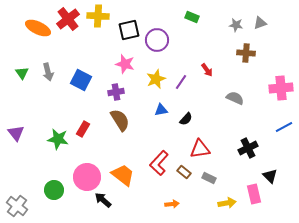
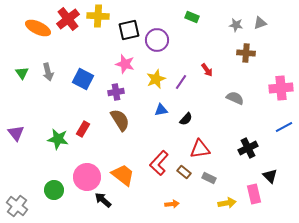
blue square: moved 2 px right, 1 px up
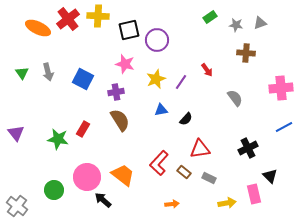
green rectangle: moved 18 px right; rotated 56 degrees counterclockwise
gray semicircle: rotated 30 degrees clockwise
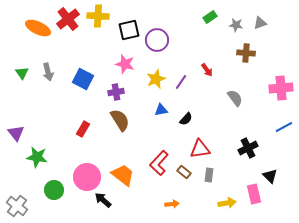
green star: moved 21 px left, 18 px down
gray rectangle: moved 3 px up; rotated 72 degrees clockwise
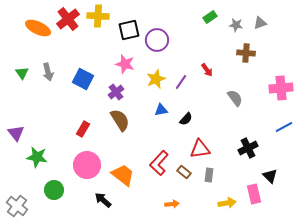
purple cross: rotated 28 degrees counterclockwise
pink circle: moved 12 px up
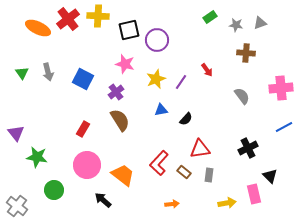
gray semicircle: moved 7 px right, 2 px up
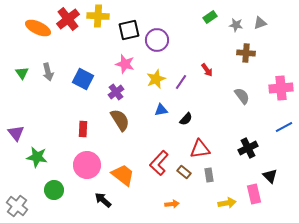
red rectangle: rotated 28 degrees counterclockwise
gray rectangle: rotated 16 degrees counterclockwise
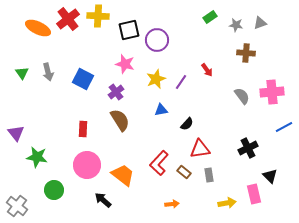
pink cross: moved 9 px left, 4 px down
black semicircle: moved 1 px right, 5 px down
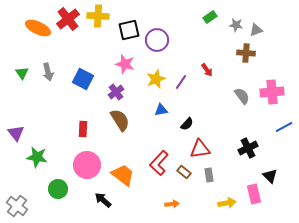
gray triangle: moved 4 px left, 7 px down
green circle: moved 4 px right, 1 px up
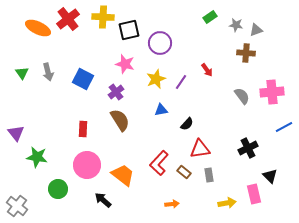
yellow cross: moved 5 px right, 1 px down
purple circle: moved 3 px right, 3 px down
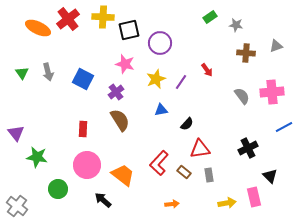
gray triangle: moved 20 px right, 16 px down
pink rectangle: moved 3 px down
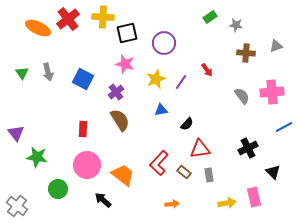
black square: moved 2 px left, 3 px down
purple circle: moved 4 px right
black triangle: moved 3 px right, 4 px up
